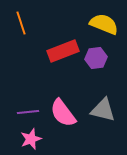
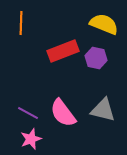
orange line: rotated 20 degrees clockwise
purple hexagon: rotated 20 degrees clockwise
purple line: moved 1 px down; rotated 35 degrees clockwise
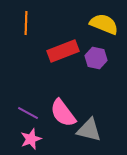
orange line: moved 5 px right
gray triangle: moved 14 px left, 20 px down
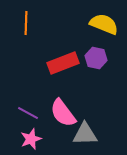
red rectangle: moved 12 px down
gray triangle: moved 4 px left, 4 px down; rotated 16 degrees counterclockwise
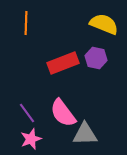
purple line: moved 1 px left; rotated 25 degrees clockwise
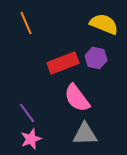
orange line: rotated 25 degrees counterclockwise
pink semicircle: moved 14 px right, 15 px up
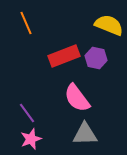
yellow semicircle: moved 5 px right, 1 px down
red rectangle: moved 1 px right, 7 px up
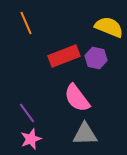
yellow semicircle: moved 2 px down
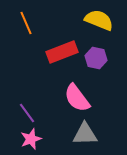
yellow semicircle: moved 10 px left, 7 px up
red rectangle: moved 2 px left, 4 px up
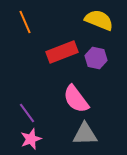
orange line: moved 1 px left, 1 px up
pink semicircle: moved 1 px left, 1 px down
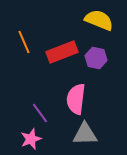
orange line: moved 1 px left, 20 px down
pink semicircle: rotated 44 degrees clockwise
purple line: moved 13 px right
